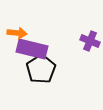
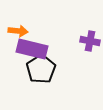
orange arrow: moved 1 px right, 2 px up
purple cross: rotated 12 degrees counterclockwise
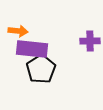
purple cross: rotated 12 degrees counterclockwise
purple rectangle: rotated 8 degrees counterclockwise
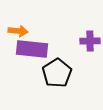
black pentagon: moved 16 px right, 4 px down
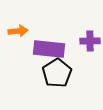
orange arrow: rotated 12 degrees counterclockwise
purple rectangle: moved 17 px right
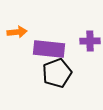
orange arrow: moved 1 px left, 1 px down
black pentagon: rotated 12 degrees clockwise
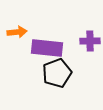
purple rectangle: moved 2 px left, 1 px up
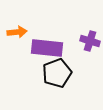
purple cross: rotated 18 degrees clockwise
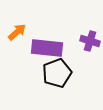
orange arrow: rotated 36 degrees counterclockwise
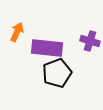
orange arrow: rotated 24 degrees counterclockwise
